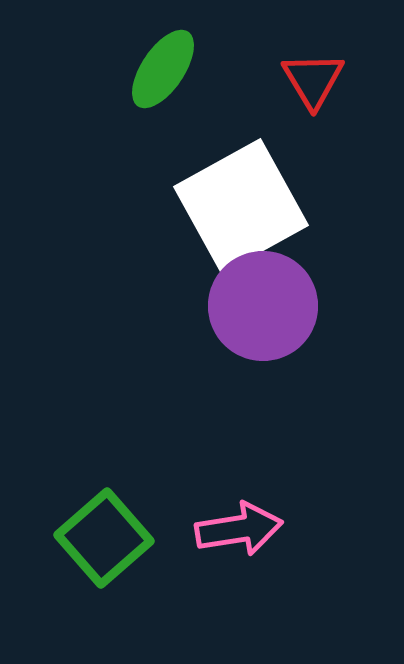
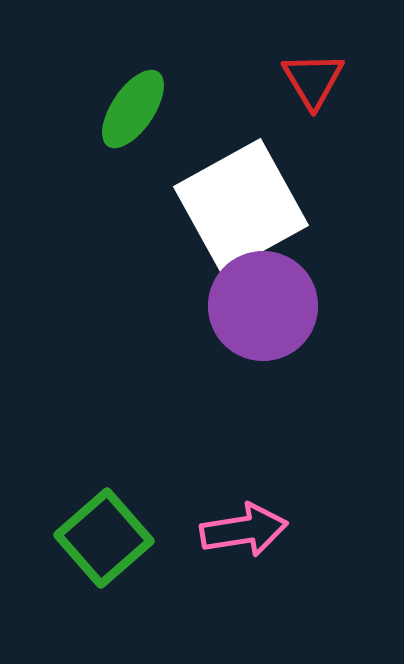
green ellipse: moved 30 px left, 40 px down
pink arrow: moved 5 px right, 1 px down
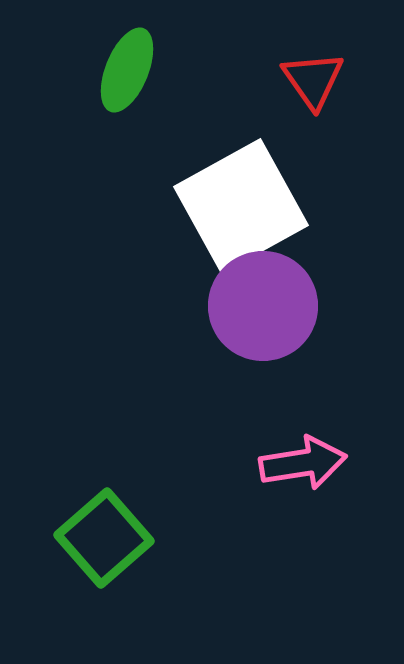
red triangle: rotated 4 degrees counterclockwise
green ellipse: moved 6 px left, 39 px up; rotated 12 degrees counterclockwise
pink arrow: moved 59 px right, 67 px up
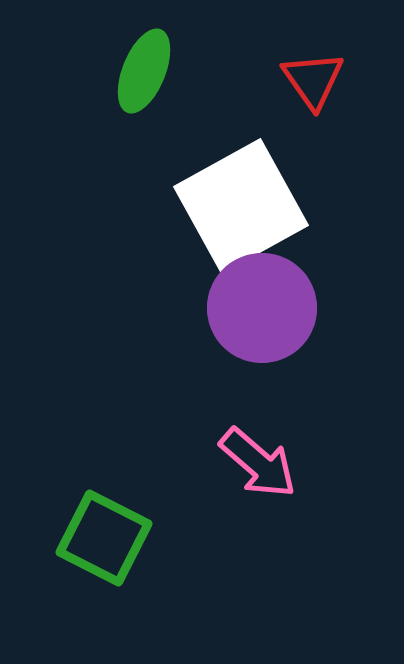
green ellipse: moved 17 px right, 1 px down
purple circle: moved 1 px left, 2 px down
pink arrow: moved 45 px left; rotated 50 degrees clockwise
green square: rotated 22 degrees counterclockwise
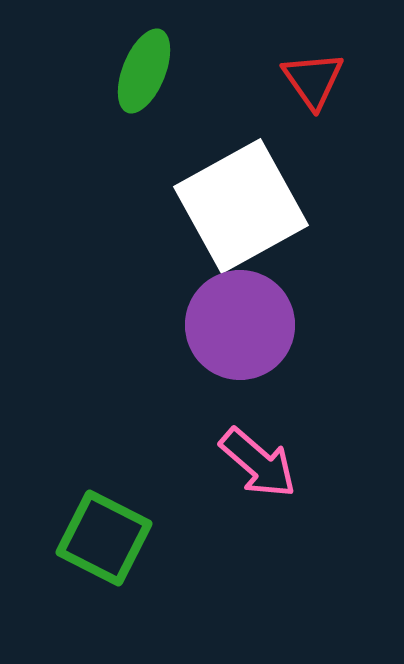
purple circle: moved 22 px left, 17 px down
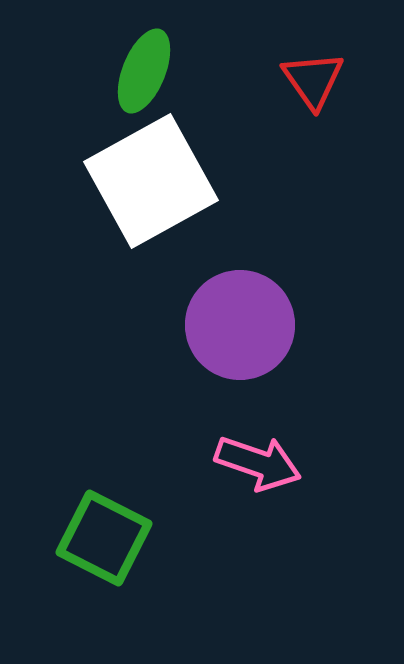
white square: moved 90 px left, 25 px up
pink arrow: rotated 22 degrees counterclockwise
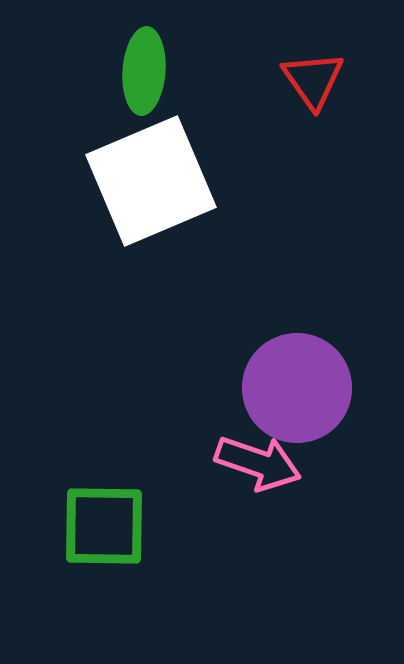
green ellipse: rotated 18 degrees counterclockwise
white square: rotated 6 degrees clockwise
purple circle: moved 57 px right, 63 px down
green square: moved 12 px up; rotated 26 degrees counterclockwise
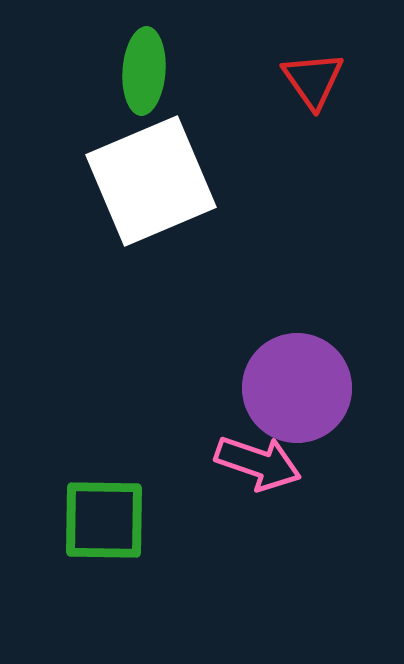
green square: moved 6 px up
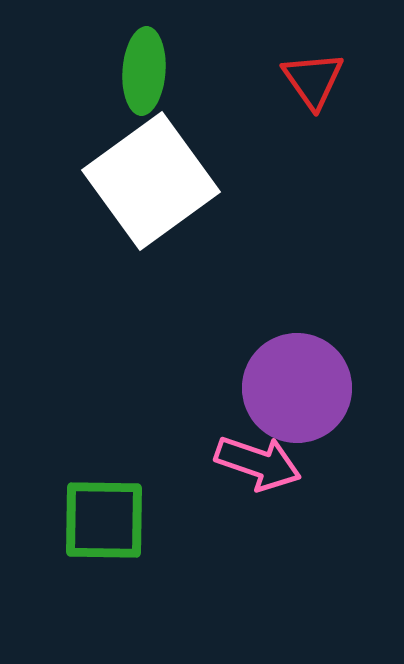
white square: rotated 13 degrees counterclockwise
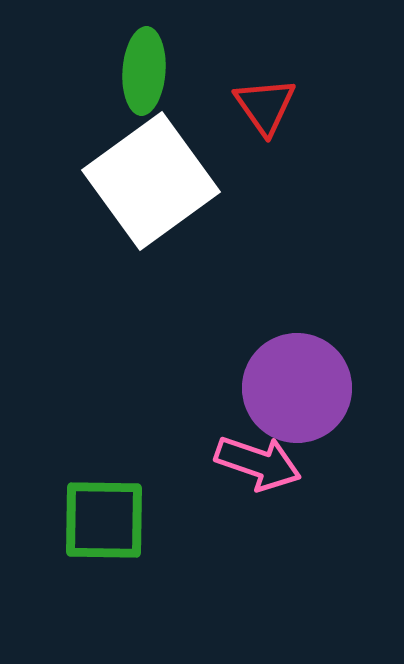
red triangle: moved 48 px left, 26 px down
